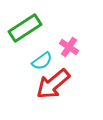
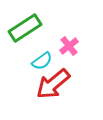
pink cross: moved 1 px up; rotated 18 degrees clockwise
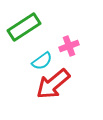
green rectangle: moved 1 px left, 1 px up
pink cross: rotated 18 degrees clockwise
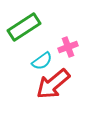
pink cross: moved 1 px left, 1 px down
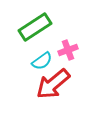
green rectangle: moved 11 px right
pink cross: moved 3 px down
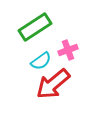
cyan semicircle: moved 1 px left
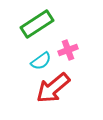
green rectangle: moved 2 px right, 3 px up
red arrow: moved 4 px down
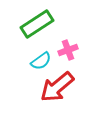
red arrow: moved 4 px right, 1 px up
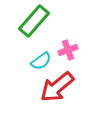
green rectangle: moved 3 px left, 3 px up; rotated 16 degrees counterclockwise
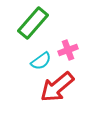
green rectangle: moved 1 px left, 2 px down
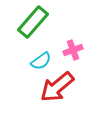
green rectangle: moved 1 px up
pink cross: moved 5 px right
